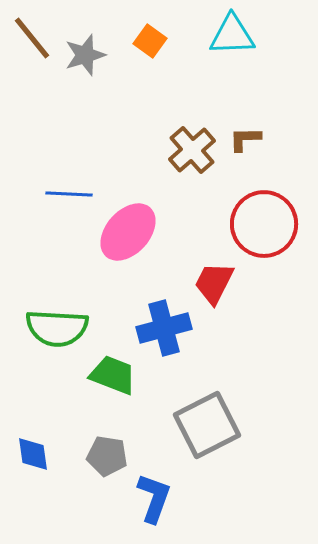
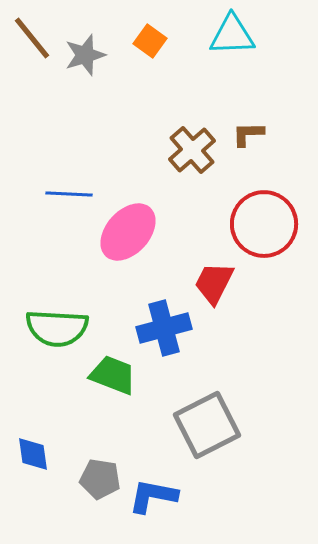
brown L-shape: moved 3 px right, 5 px up
gray pentagon: moved 7 px left, 23 px down
blue L-shape: moved 1 px left, 2 px up; rotated 99 degrees counterclockwise
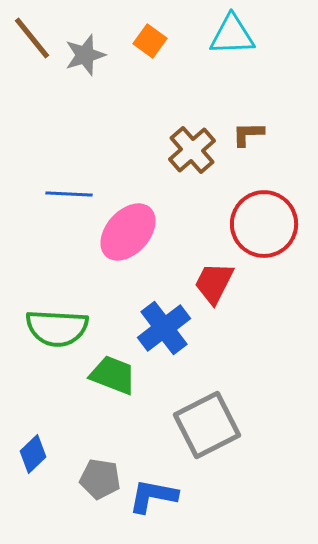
blue cross: rotated 22 degrees counterclockwise
blue diamond: rotated 54 degrees clockwise
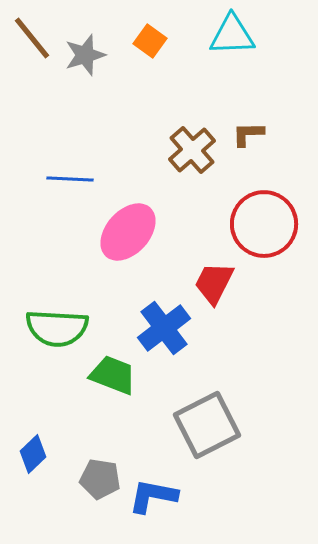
blue line: moved 1 px right, 15 px up
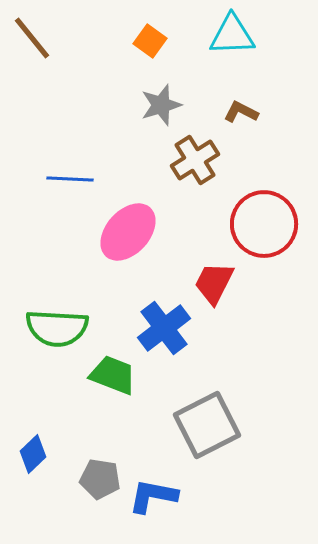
gray star: moved 76 px right, 50 px down
brown L-shape: moved 7 px left, 22 px up; rotated 28 degrees clockwise
brown cross: moved 3 px right, 10 px down; rotated 9 degrees clockwise
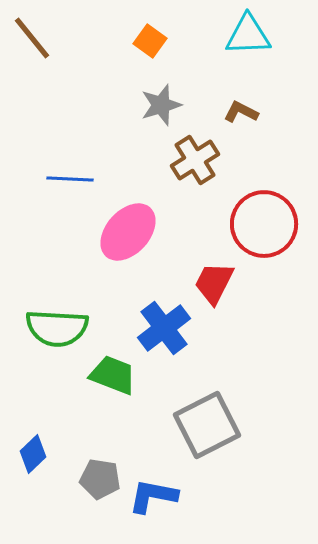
cyan triangle: moved 16 px right
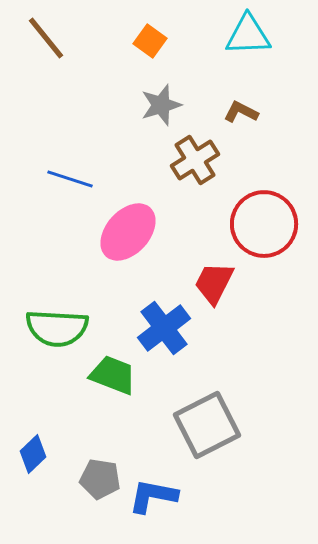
brown line: moved 14 px right
blue line: rotated 15 degrees clockwise
